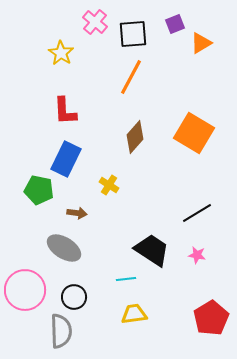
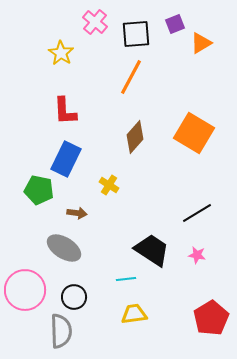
black square: moved 3 px right
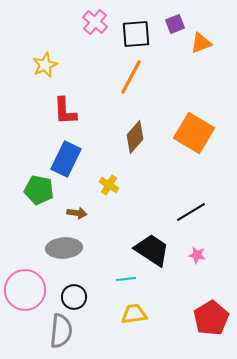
orange triangle: rotated 10 degrees clockwise
yellow star: moved 16 px left, 12 px down; rotated 15 degrees clockwise
black line: moved 6 px left, 1 px up
gray ellipse: rotated 36 degrees counterclockwise
gray semicircle: rotated 8 degrees clockwise
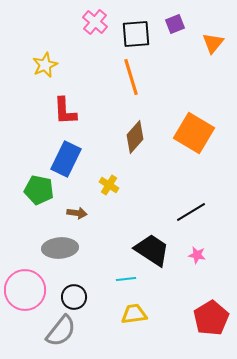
orange triangle: moved 12 px right; rotated 30 degrees counterclockwise
orange line: rotated 45 degrees counterclockwise
gray ellipse: moved 4 px left
gray semicircle: rotated 32 degrees clockwise
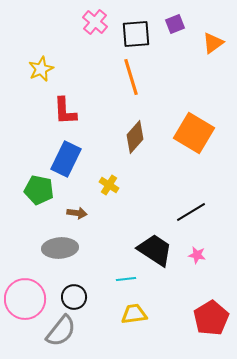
orange triangle: rotated 15 degrees clockwise
yellow star: moved 4 px left, 4 px down
black trapezoid: moved 3 px right
pink circle: moved 9 px down
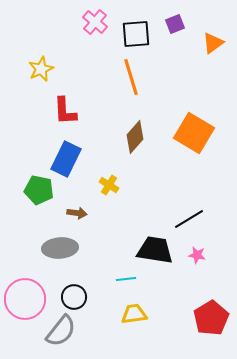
black line: moved 2 px left, 7 px down
black trapezoid: rotated 24 degrees counterclockwise
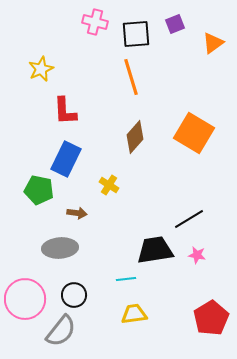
pink cross: rotated 25 degrees counterclockwise
black trapezoid: rotated 18 degrees counterclockwise
black circle: moved 2 px up
